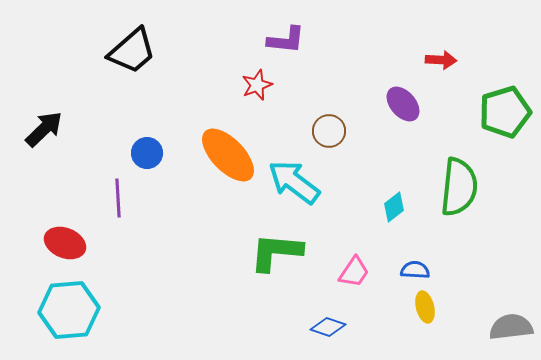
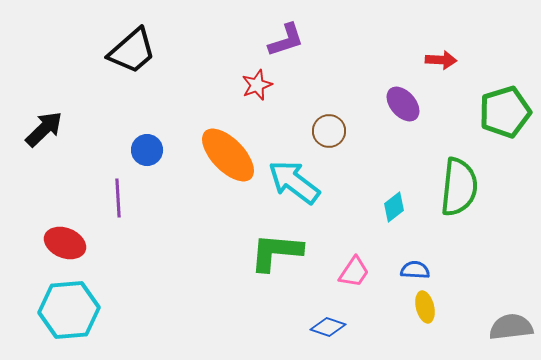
purple L-shape: rotated 24 degrees counterclockwise
blue circle: moved 3 px up
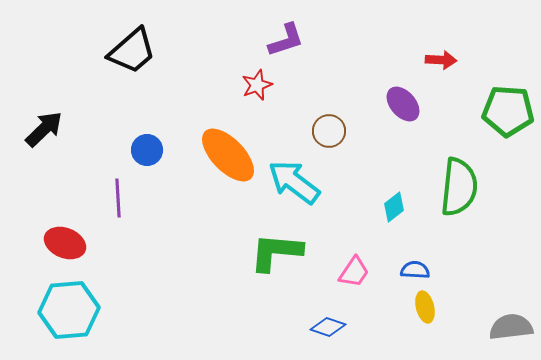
green pentagon: moved 3 px right, 1 px up; rotated 21 degrees clockwise
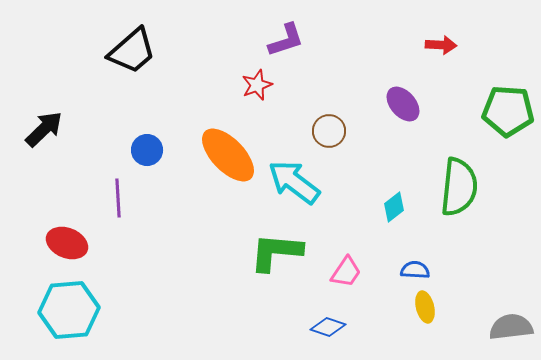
red arrow: moved 15 px up
red ellipse: moved 2 px right
pink trapezoid: moved 8 px left
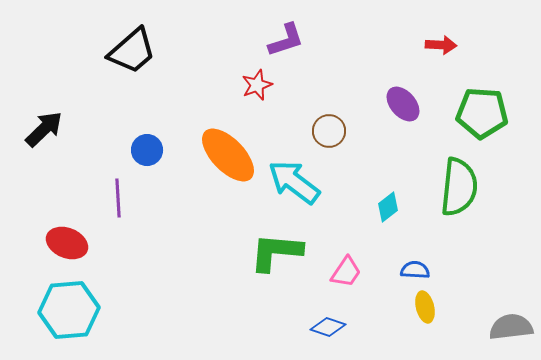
green pentagon: moved 26 px left, 2 px down
cyan diamond: moved 6 px left
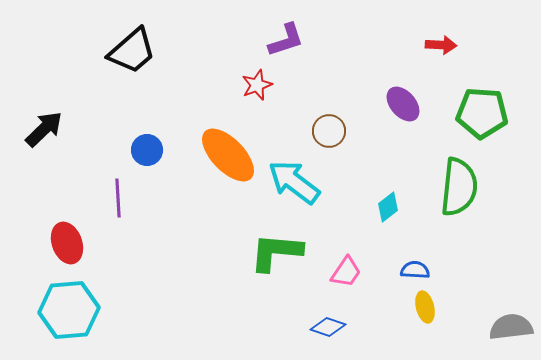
red ellipse: rotated 48 degrees clockwise
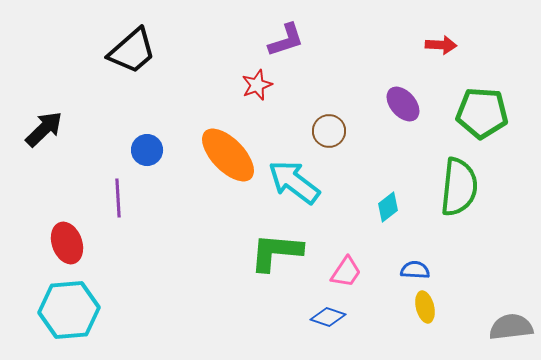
blue diamond: moved 10 px up
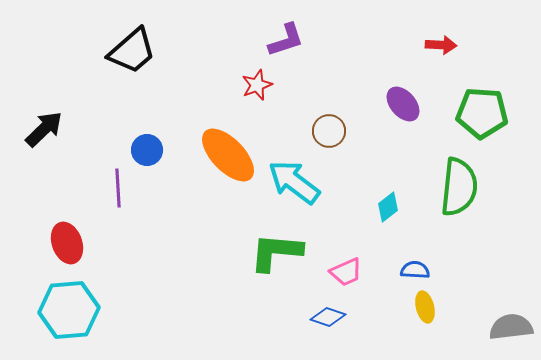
purple line: moved 10 px up
pink trapezoid: rotated 32 degrees clockwise
